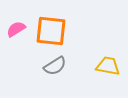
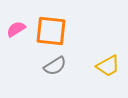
yellow trapezoid: rotated 140 degrees clockwise
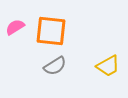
pink semicircle: moved 1 px left, 2 px up
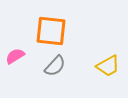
pink semicircle: moved 29 px down
gray semicircle: rotated 15 degrees counterclockwise
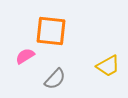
pink semicircle: moved 10 px right
gray semicircle: moved 13 px down
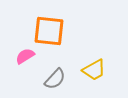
orange square: moved 2 px left
yellow trapezoid: moved 14 px left, 4 px down
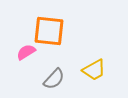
pink semicircle: moved 1 px right, 4 px up
gray semicircle: moved 1 px left
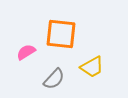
orange square: moved 12 px right, 3 px down
yellow trapezoid: moved 2 px left, 3 px up
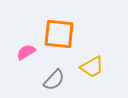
orange square: moved 2 px left
gray semicircle: moved 1 px down
